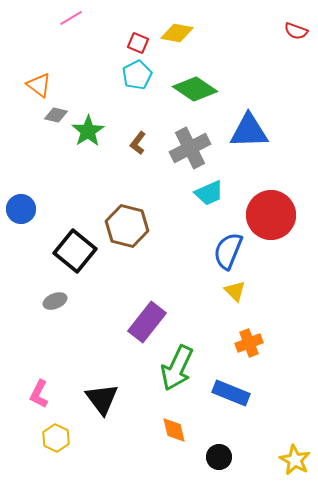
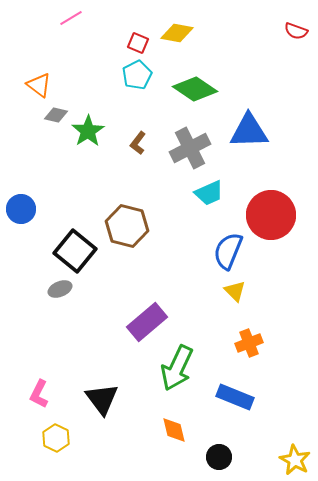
gray ellipse: moved 5 px right, 12 px up
purple rectangle: rotated 12 degrees clockwise
blue rectangle: moved 4 px right, 4 px down
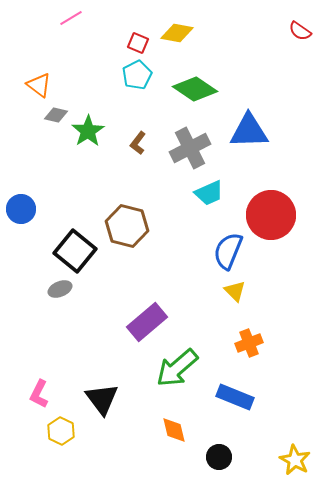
red semicircle: moved 4 px right; rotated 15 degrees clockwise
green arrow: rotated 24 degrees clockwise
yellow hexagon: moved 5 px right, 7 px up
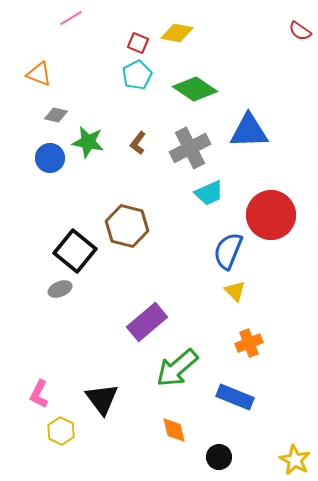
orange triangle: moved 11 px up; rotated 16 degrees counterclockwise
green star: moved 11 px down; rotated 28 degrees counterclockwise
blue circle: moved 29 px right, 51 px up
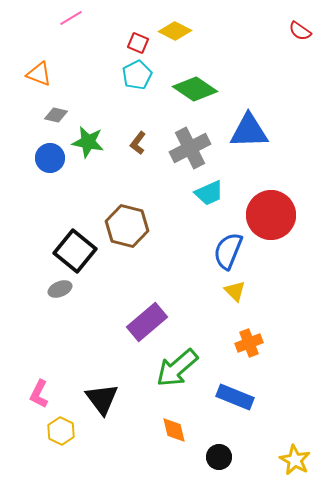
yellow diamond: moved 2 px left, 2 px up; rotated 16 degrees clockwise
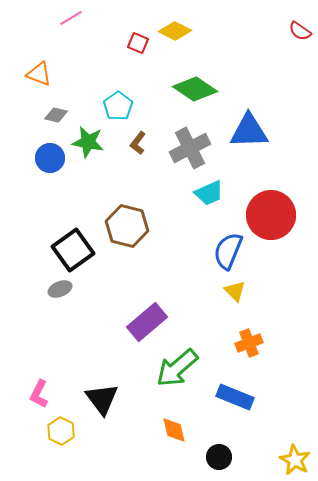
cyan pentagon: moved 19 px left, 31 px down; rotated 8 degrees counterclockwise
black square: moved 2 px left, 1 px up; rotated 15 degrees clockwise
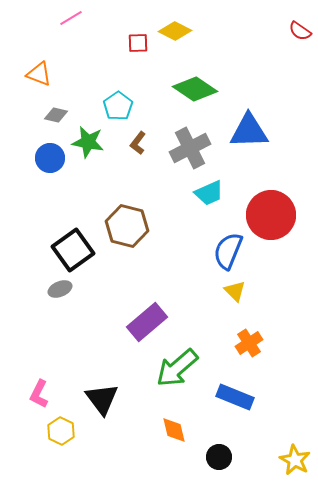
red square: rotated 25 degrees counterclockwise
orange cross: rotated 12 degrees counterclockwise
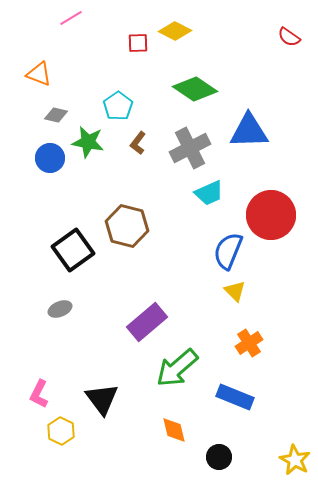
red semicircle: moved 11 px left, 6 px down
gray ellipse: moved 20 px down
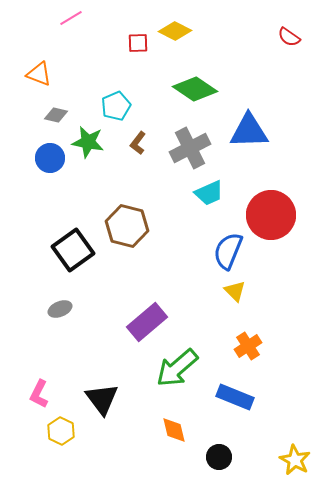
cyan pentagon: moved 2 px left; rotated 12 degrees clockwise
orange cross: moved 1 px left, 3 px down
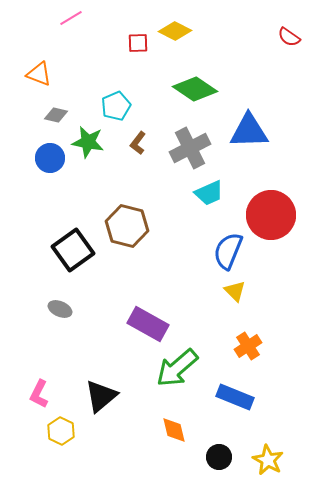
gray ellipse: rotated 45 degrees clockwise
purple rectangle: moved 1 px right, 2 px down; rotated 69 degrees clockwise
black triangle: moved 1 px left, 3 px up; rotated 27 degrees clockwise
yellow star: moved 27 px left
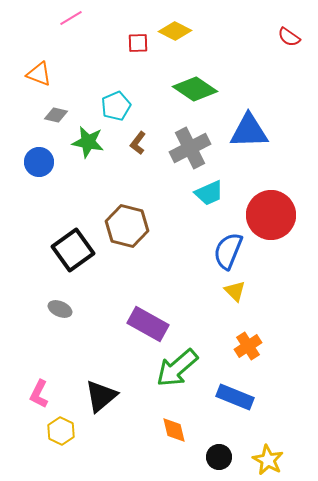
blue circle: moved 11 px left, 4 px down
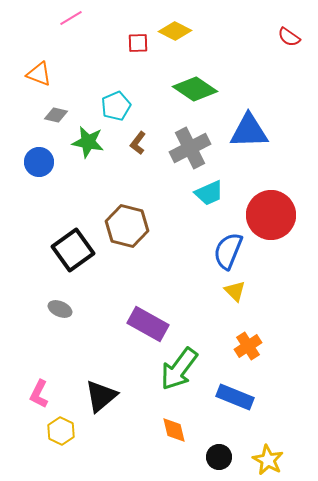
green arrow: moved 2 px right, 1 px down; rotated 12 degrees counterclockwise
